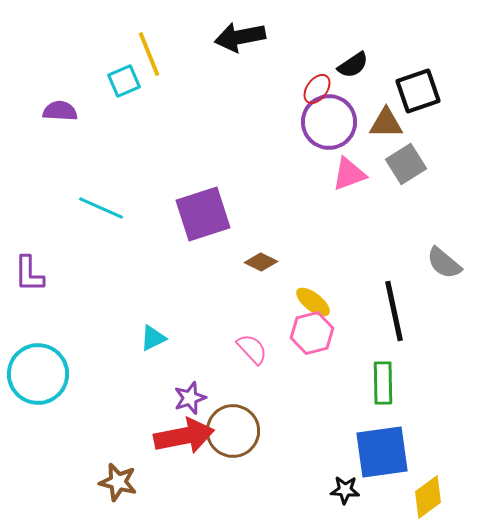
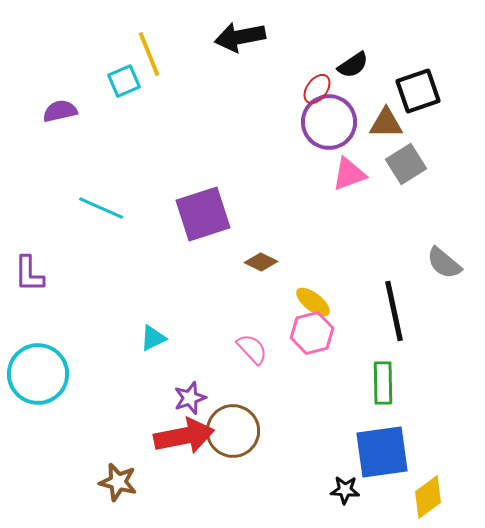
purple semicircle: rotated 16 degrees counterclockwise
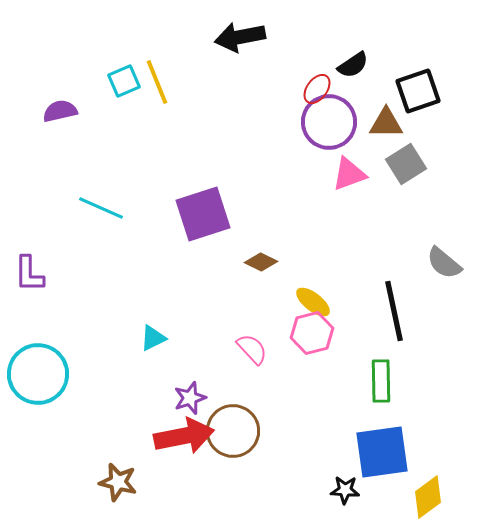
yellow line: moved 8 px right, 28 px down
green rectangle: moved 2 px left, 2 px up
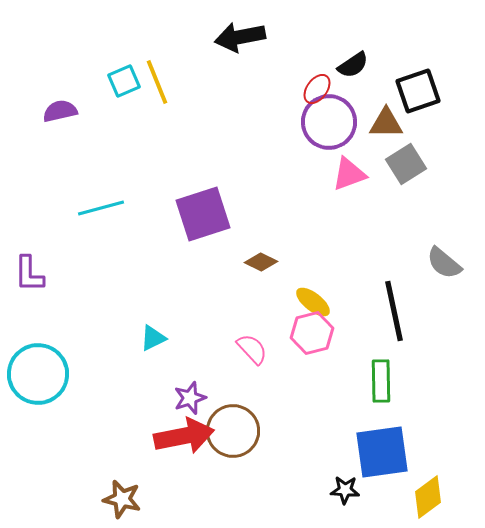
cyan line: rotated 39 degrees counterclockwise
brown star: moved 4 px right, 17 px down
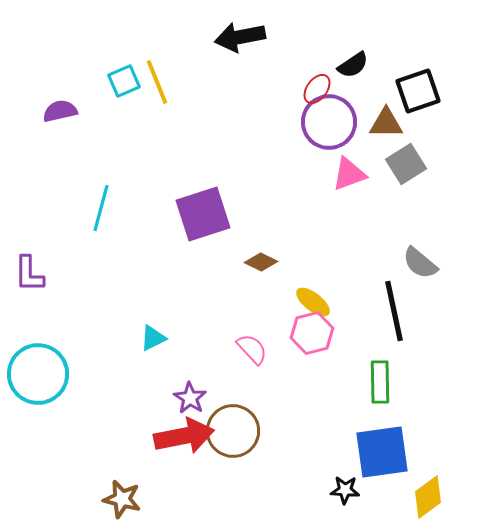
cyan line: rotated 60 degrees counterclockwise
gray semicircle: moved 24 px left
green rectangle: moved 1 px left, 1 px down
purple star: rotated 20 degrees counterclockwise
